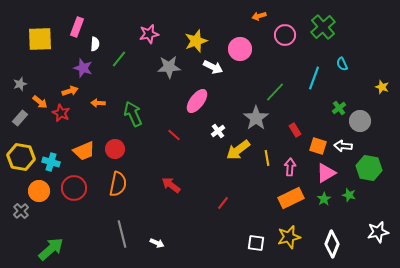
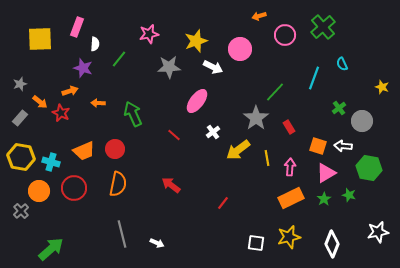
gray circle at (360, 121): moved 2 px right
red rectangle at (295, 130): moved 6 px left, 3 px up
white cross at (218, 131): moved 5 px left, 1 px down
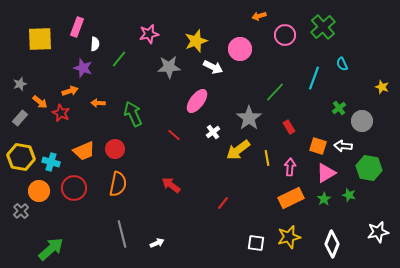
gray star at (256, 118): moved 7 px left
white arrow at (157, 243): rotated 48 degrees counterclockwise
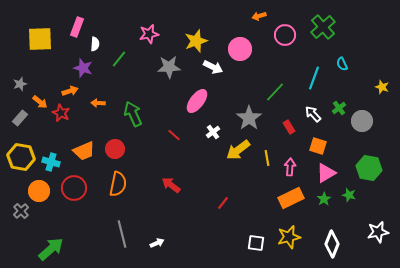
white arrow at (343, 146): moved 30 px left, 32 px up; rotated 42 degrees clockwise
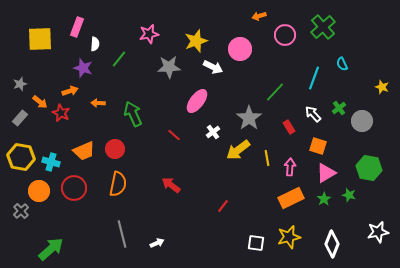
red line at (223, 203): moved 3 px down
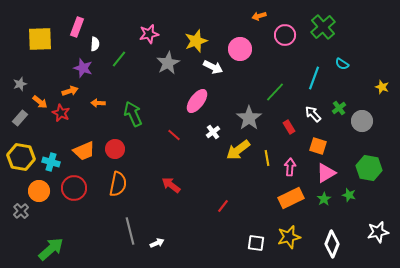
cyan semicircle at (342, 64): rotated 32 degrees counterclockwise
gray star at (169, 67): moved 1 px left, 4 px up; rotated 25 degrees counterclockwise
gray line at (122, 234): moved 8 px right, 3 px up
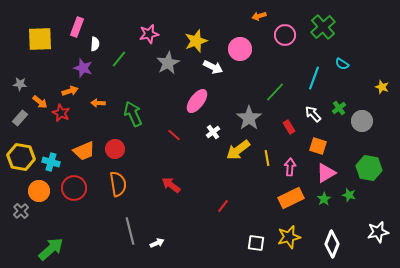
gray star at (20, 84): rotated 24 degrees clockwise
orange semicircle at (118, 184): rotated 20 degrees counterclockwise
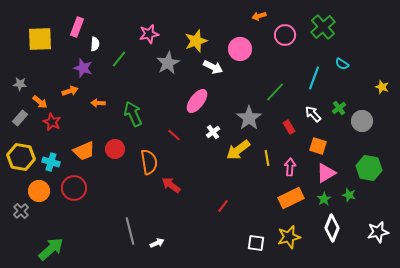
red star at (61, 113): moved 9 px left, 9 px down
orange semicircle at (118, 184): moved 31 px right, 22 px up
white diamond at (332, 244): moved 16 px up
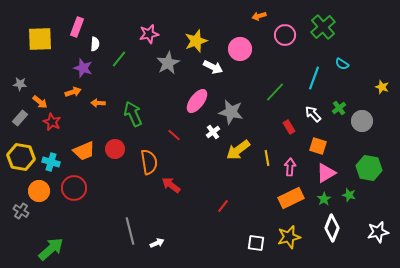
orange arrow at (70, 91): moved 3 px right, 1 px down
gray star at (249, 118): moved 18 px left, 6 px up; rotated 25 degrees counterclockwise
gray cross at (21, 211): rotated 14 degrees counterclockwise
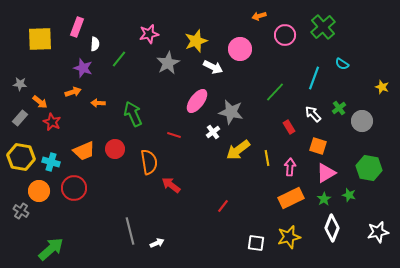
red line at (174, 135): rotated 24 degrees counterclockwise
